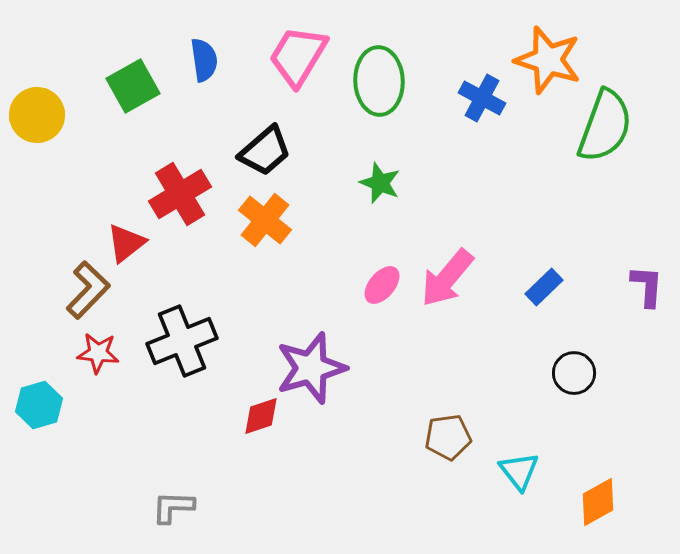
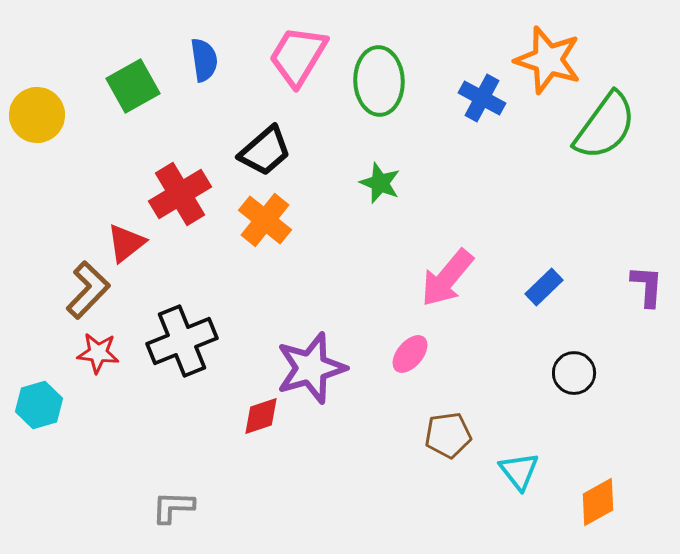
green semicircle: rotated 16 degrees clockwise
pink ellipse: moved 28 px right, 69 px down
brown pentagon: moved 2 px up
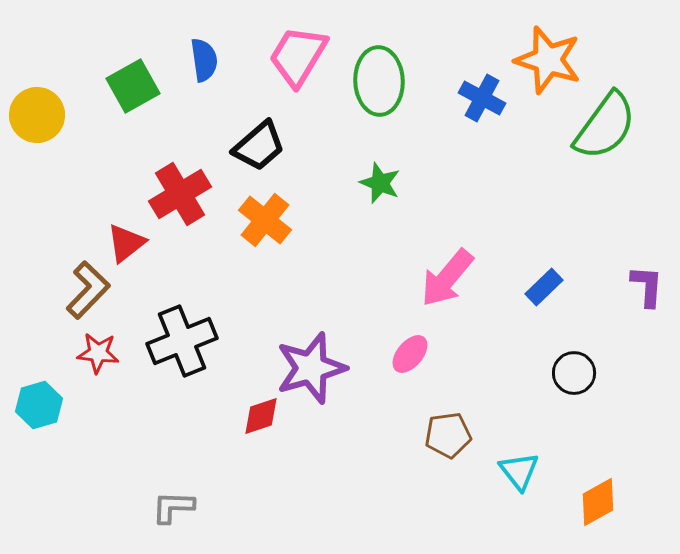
black trapezoid: moved 6 px left, 5 px up
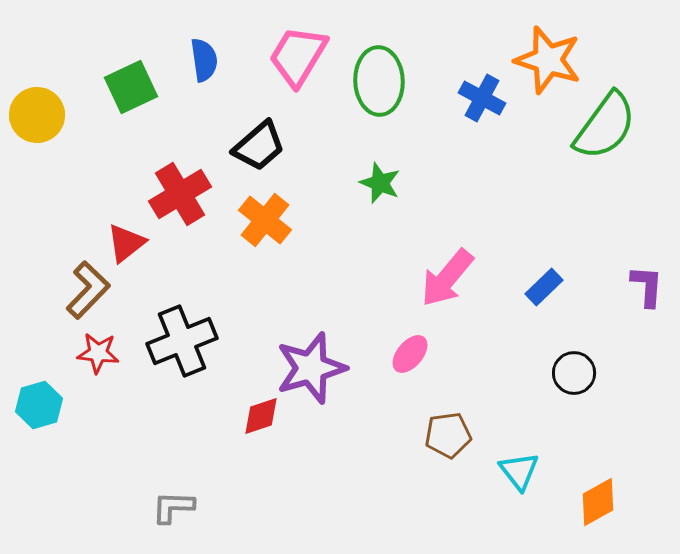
green square: moved 2 px left, 1 px down; rotated 4 degrees clockwise
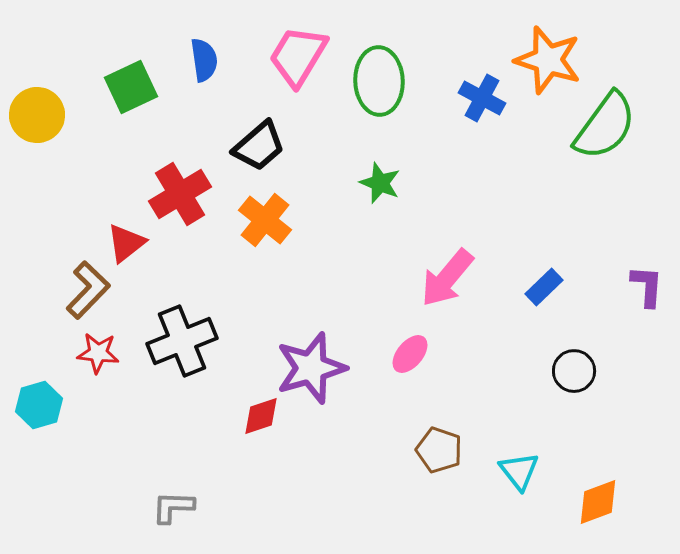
black circle: moved 2 px up
brown pentagon: moved 9 px left, 15 px down; rotated 27 degrees clockwise
orange diamond: rotated 9 degrees clockwise
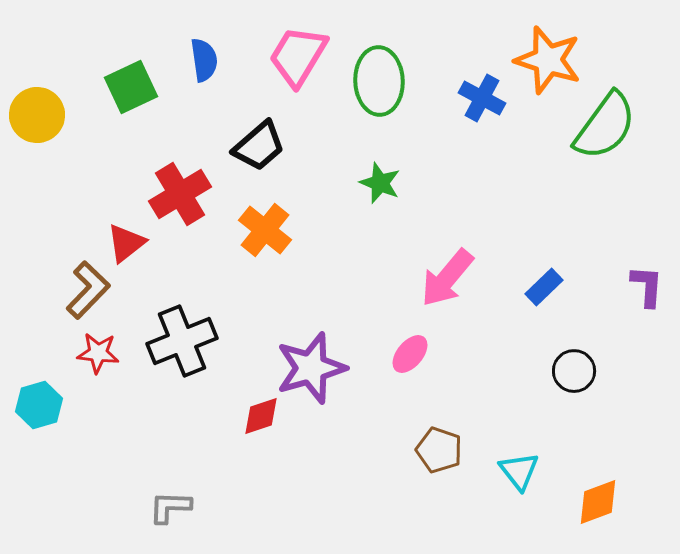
orange cross: moved 10 px down
gray L-shape: moved 3 px left
